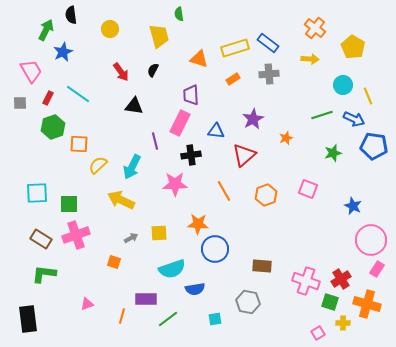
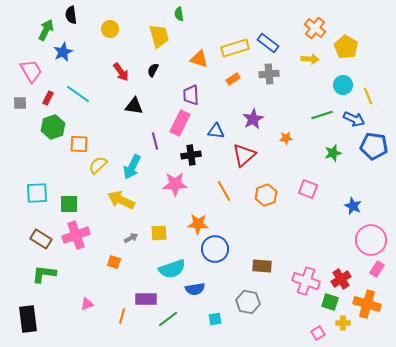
yellow pentagon at (353, 47): moved 7 px left
orange star at (286, 138): rotated 16 degrees clockwise
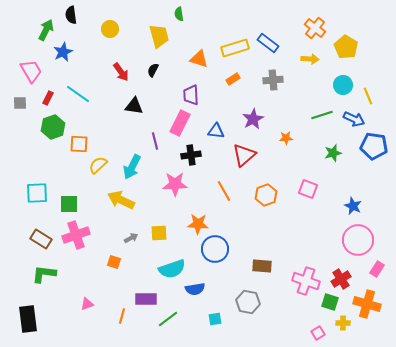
gray cross at (269, 74): moved 4 px right, 6 px down
pink circle at (371, 240): moved 13 px left
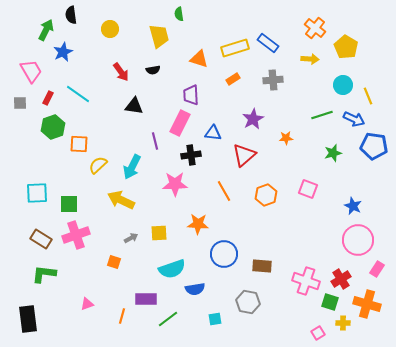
black semicircle at (153, 70): rotated 128 degrees counterclockwise
blue triangle at (216, 131): moved 3 px left, 2 px down
blue circle at (215, 249): moved 9 px right, 5 px down
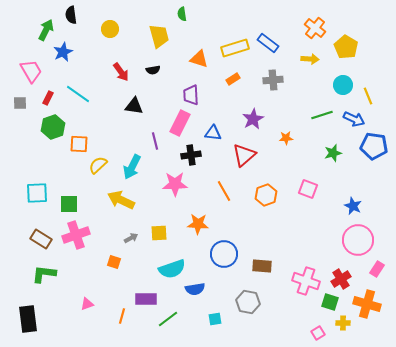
green semicircle at (179, 14): moved 3 px right
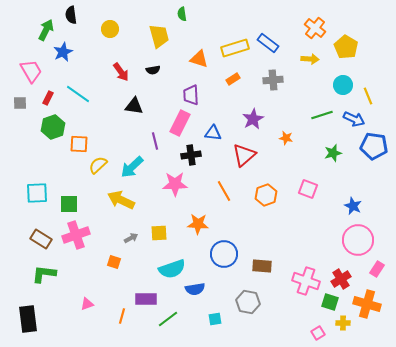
orange star at (286, 138): rotated 16 degrees clockwise
cyan arrow at (132, 167): rotated 20 degrees clockwise
